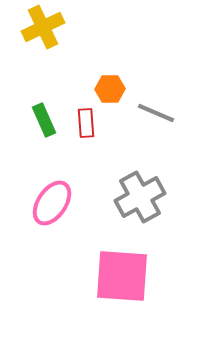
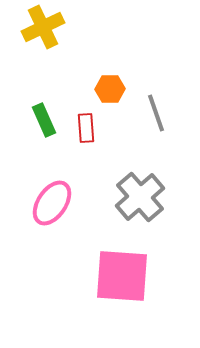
gray line: rotated 48 degrees clockwise
red rectangle: moved 5 px down
gray cross: rotated 12 degrees counterclockwise
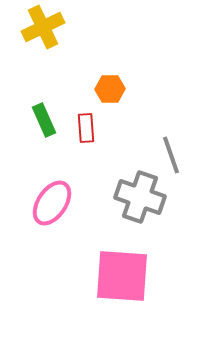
gray line: moved 15 px right, 42 px down
gray cross: rotated 30 degrees counterclockwise
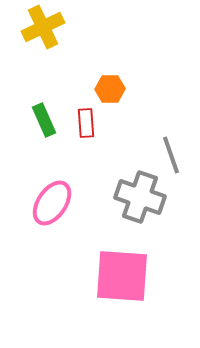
red rectangle: moved 5 px up
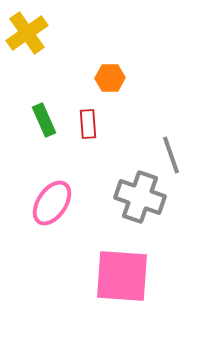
yellow cross: moved 16 px left, 6 px down; rotated 9 degrees counterclockwise
orange hexagon: moved 11 px up
red rectangle: moved 2 px right, 1 px down
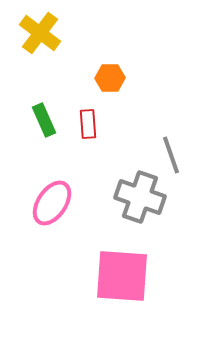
yellow cross: moved 13 px right; rotated 18 degrees counterclockwise
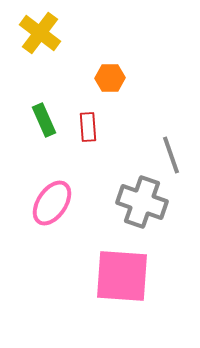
red rectangle: moved 3 px down
gray cross: moved 2 px right, 5 px down
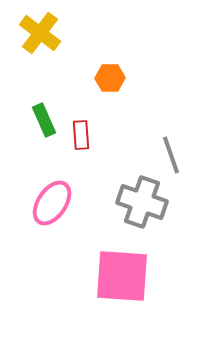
red rectangle: moved 7 px left, 8 px down
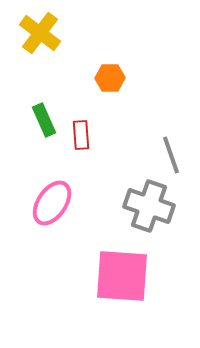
gray cross: moved 7 px right, 4 px down
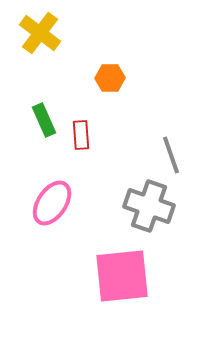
pink square: rotated 10 degrees counterclockwise
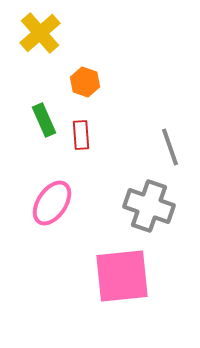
yellow cross: rotated 12 degrees clockwise
orange hexagon: moved 25 px left, 4 px down; rotated 20 degrees clockwise
gray line: moved 1 px left, 8 px up
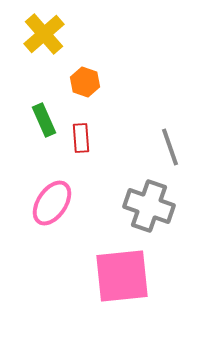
yellow cross: moved 4 px right, 1 px down
red rectangle: moved 3 px down
